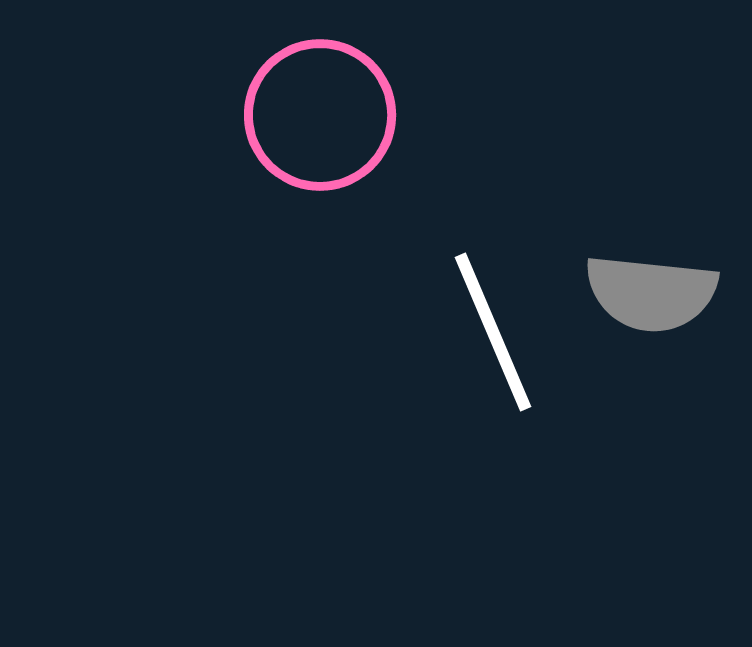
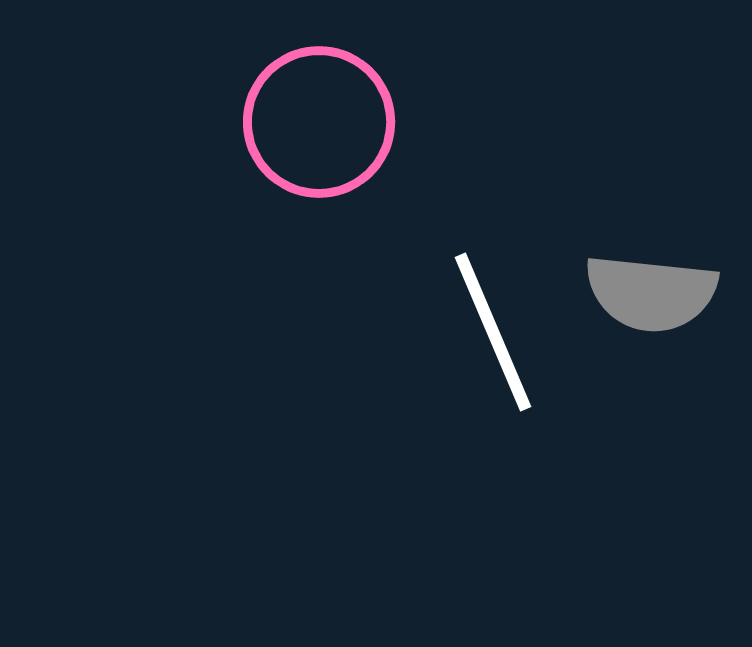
pink circle: moved 1 px left, 7 px down
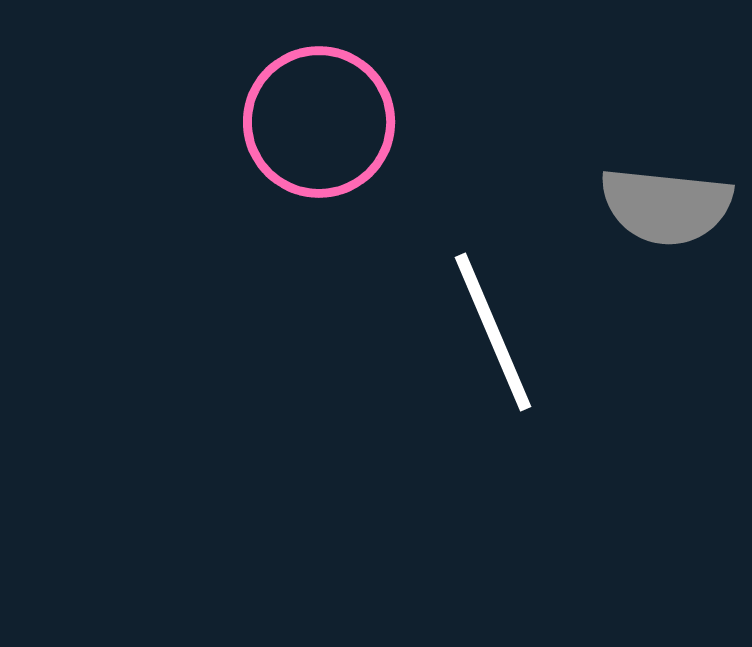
gray semicircle: moved 15 px right, 87 px up
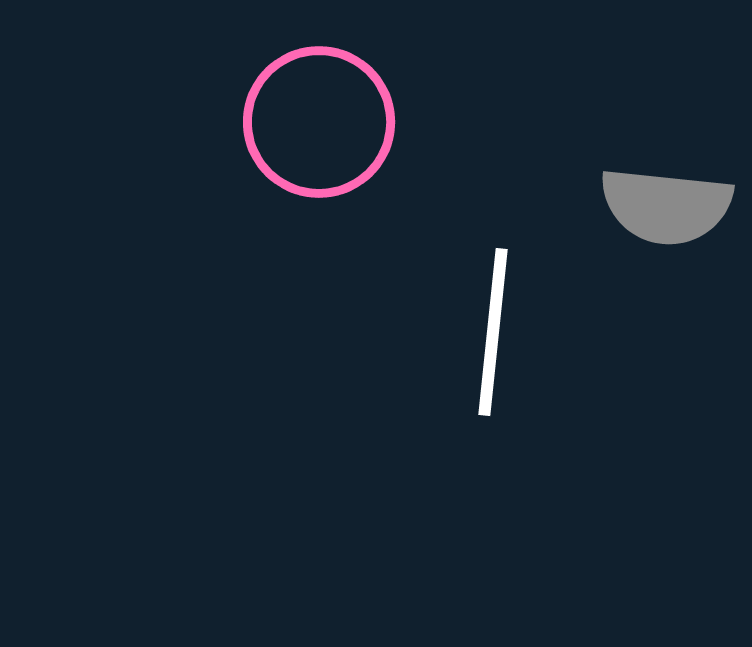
white line: rotated 29 degrees clockwise
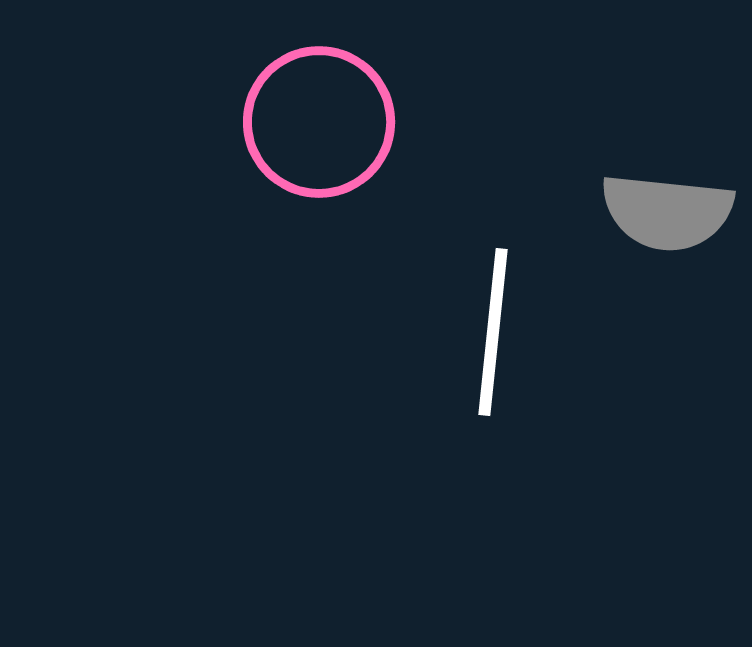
gray semicircle: moved 1 px right, 6 px down
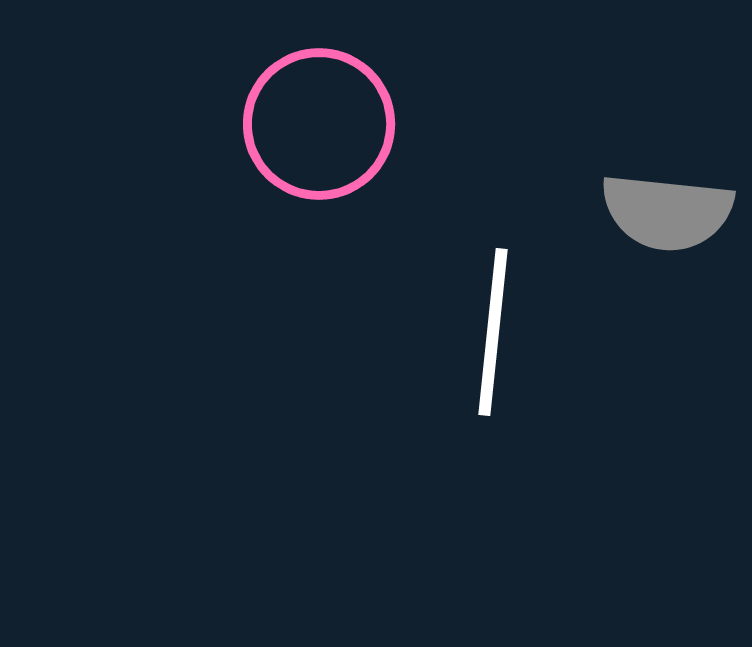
pink circle: moved 2 px down
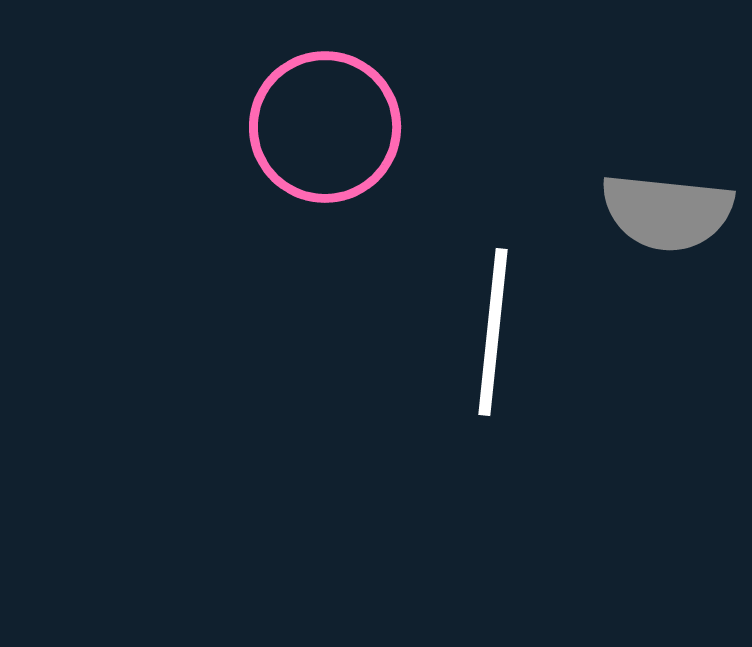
pink circle: moved 6 px right, 3 px down
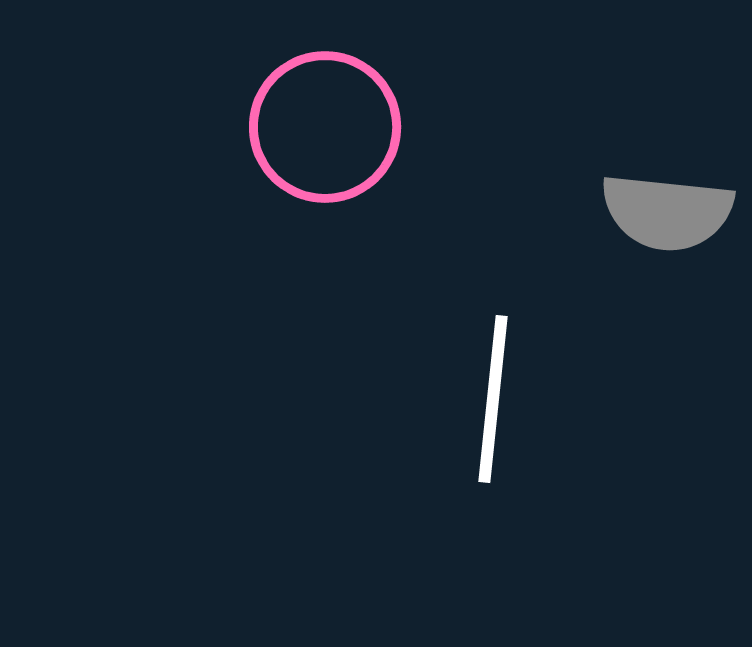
white line: moved 67 px down
